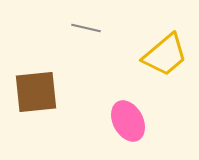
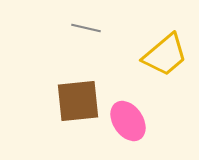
brown square: moved 42 px right, 9 px down
pink ellipse: rotated 6 degrees counterclockwise
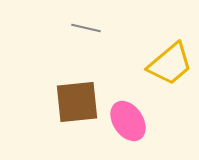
yellow trapezoid: moved 5 px right, 9 px down
brown square: moved 1 px left, 1 px down
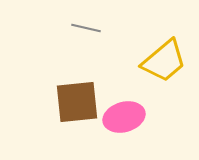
yellow trapezoid: moved 6 px left, 3 px up
pink ellipse: moved 4 px left, 4 px up; rotated 72 degrees counterclockwise
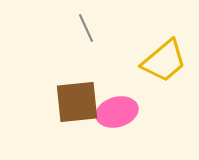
gray line: rotated 52 degrees clockwise
pink ellipse: moved 7 px left, 5 px up
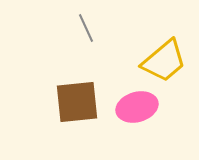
pink ellipse: moved 20 px right, 5 px up
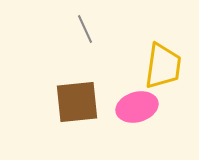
gray line: moved 1 px left, 1 px down
yellow trapezoid: moved 1 px left, 5 px down; rotated 42 degrees counterclockwise
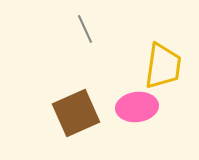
brown square: moved 1 px left, 11 px down; rotated 18 degrees counterclockwise
pink ellipse: rotated 9 degrees clockwise
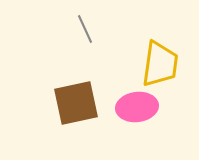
yellow trapezoid: moved 3 px left, 2 px up
brown square: moved 10 px up; rotated 12 degrees clockwise
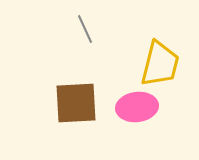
yellow trapezoid: rotated 6 degrees clockwise
brown square: rotated 9 degrees clockwise
